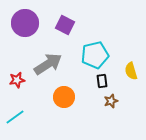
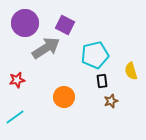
gray arrow: moved 2 px left, 16 px up
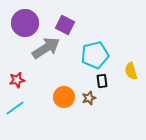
brown star: moved 22 px left, 3 px up
cyan line: moved 9 px up
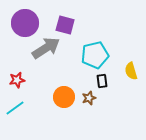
purple square: rotated 12 degrees counterclockwise
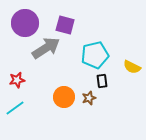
yellow semicircle: moved 1 px right, 4 px up; rotated 48 degrees counterclockwise
